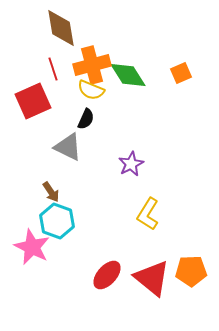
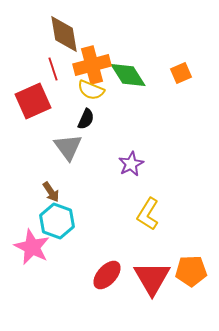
brown diamond: moved 3 px right, 6 px down
gray triangle: rotated 28 degrees clockwise
red triangle: rotated 21 degrees clockwise
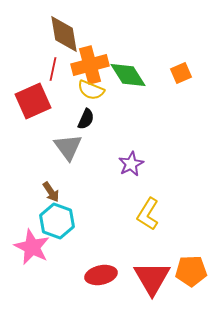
orange cross: moved 2 px left
red line: rotated 30 degrees clockwise
red ellipse: moved 6 px left; rotated 36 degrees clockwise
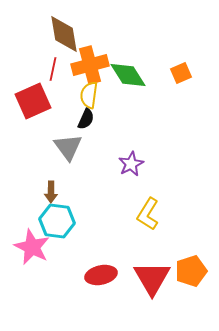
yellow semicircle: moved 2 px left, 5 px down; rotated 76 degrees clockwise
brown arrow: rotated 35 degrees clockwise
cyan hexagon: rotated 12 degrees counterclockwise
orange pentagon: rotated 16 degrees counterclockwise
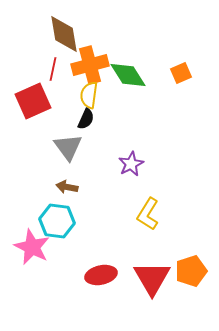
brown arrow: moved 16 px right, 5 px up; rotated 100 degrees clockwise
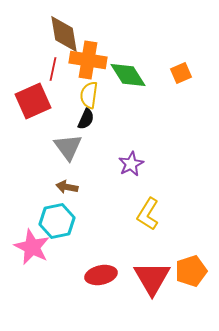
orange cross: moved 2 px left, 5 px up; rotated 24 degrees clockwise
cyan hexagon: rotated 20 degrees counterclockwise
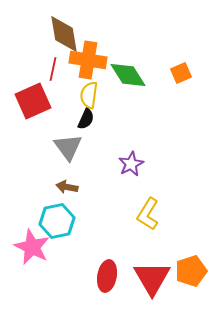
red ellipse: moved 6 px right, 1 px down; rotated 68 degrees counterclockwise
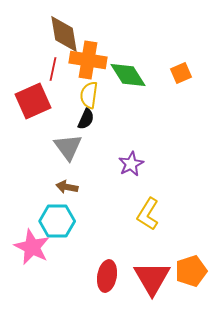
cyan hexagon: rotated 12 degrees clockwise
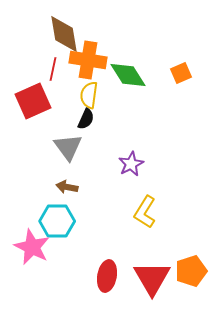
yellow L-shape: moved 3 px left, 2 px up
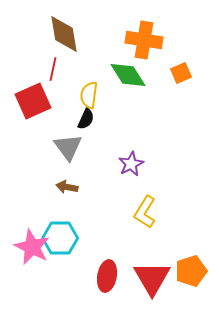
orange cross: moved 56 px right, 20 px up
cyan hexagon: moved 3 px right, 17 px down
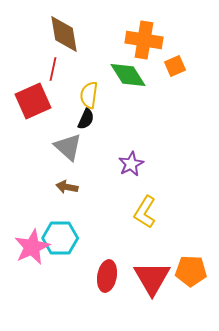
orange square: moved 6 px left, 7 px up
gray triangle: rotated 12 degrees counterclockwise
pink star: rotated 21 degrees clockwise
orange pentagon: rotated 20 degrees clockwise
